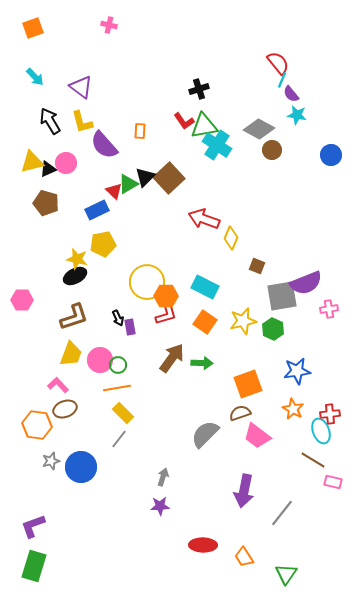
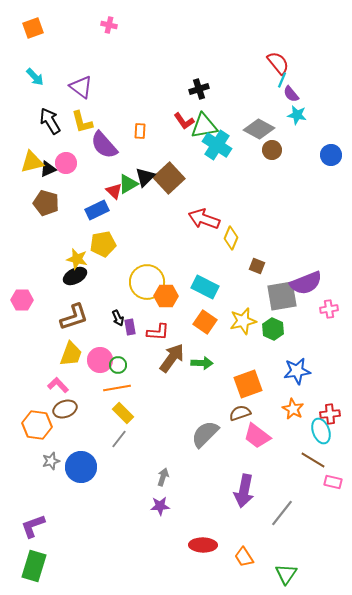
red L-shape at (166, 315): moved 8 px left, 17 px down; rotated 20 degrees clockwise
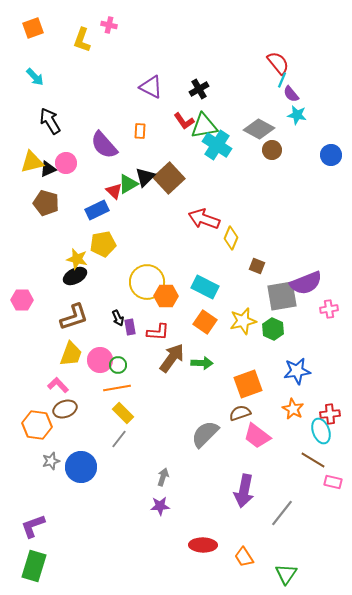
purple triangle at (81, 87): moved 70 px right; rotated 10 degrees counterclockwise
black cross at (199, 89): rotated 12 degrees counterclockwise
yellow L-shape at (82, 122): moved 82 px up; rotated 35 degrees clockwise
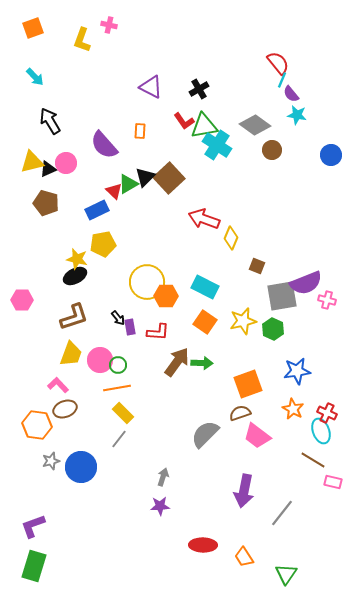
gray diamond at (259, 129): moved 4 px left, 4 px up; rotated 8 degrees clockwise
pink cross at (329, 309): moved 2 px left, 9 px up; rotated 24 degrees clockwise
black arrow at (118, 318): rotated 14 degrees counterclockwise
brown arrow at (172, 358): moved 5 px right, 4 px down
red cross at (330, 414): moved 3 px left, 1 px up; rotated 30 degrees clockwise
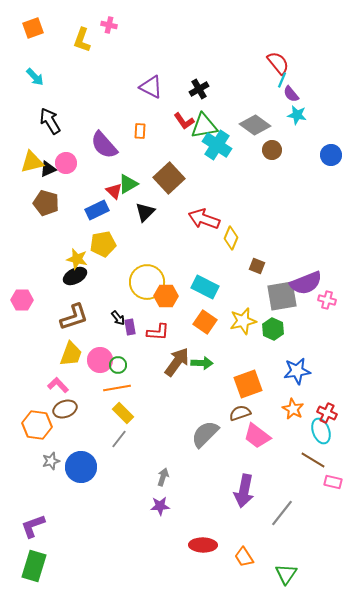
black triangle at (145, 177): moved 35 px down
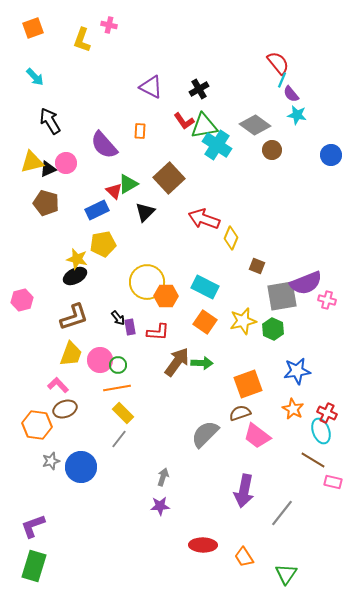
pink hexagon at (22, 300): rotated 15 degrees counterclockwise
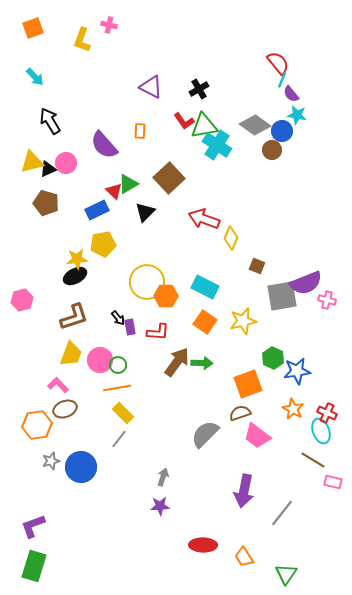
blue circle at (331, 155): moved 49 px left, 24 px up
yellow star at (77, 259): rotated 20 degrees counterclockwise
green hexagon at (273, 329): moved 29 px down
orange hexagon at (37, 425): rotated 16 degrees counterclockwise
